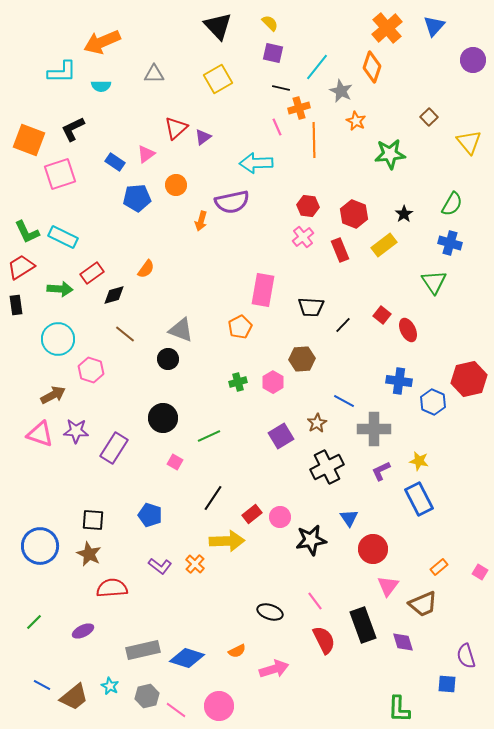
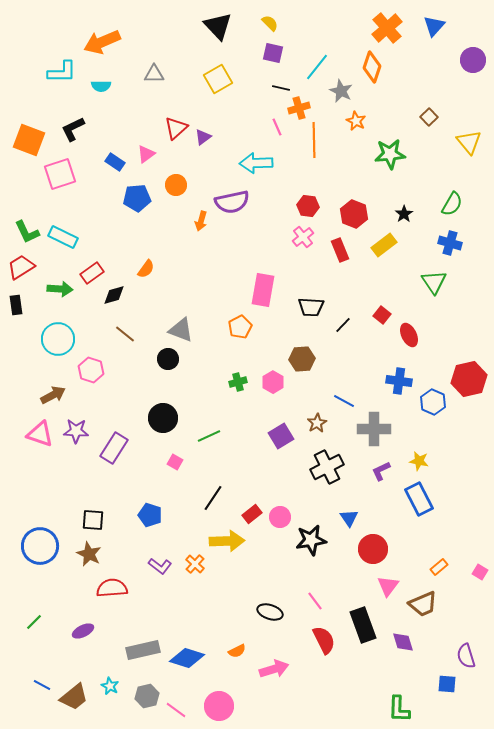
red ellipse at (408, 330): moved 1 px right, 5 px down
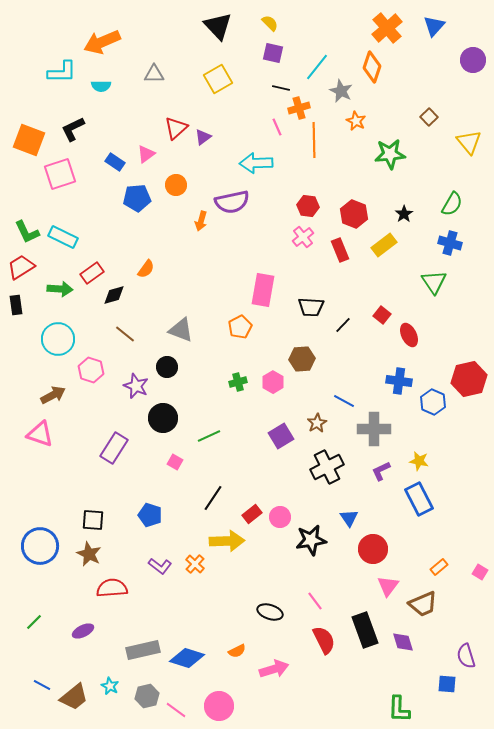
black circle at (168, 359): moved 1 px left, 8 px down
purple star at (76, 431): moved 60 px right, 45 px up; rotated 20 degrees clockwise
black rectangle at (363, 625): moved 2 px right, 5 px down
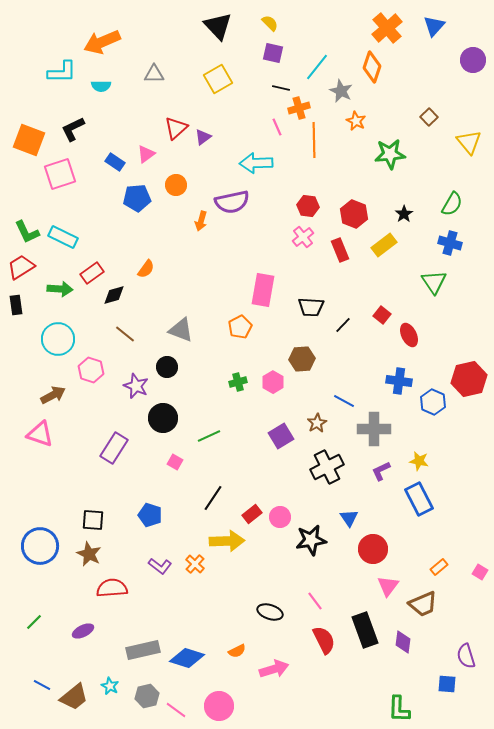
purple diamond at (403, 642): rotated 25 degrees clockwise
